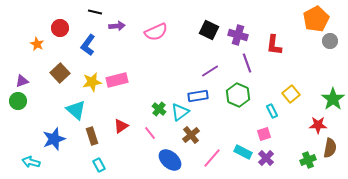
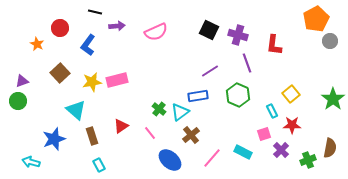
red star at (318, 125): moved 26 px left
purple cross at (266, 158): moved 15 px right, 8 px up
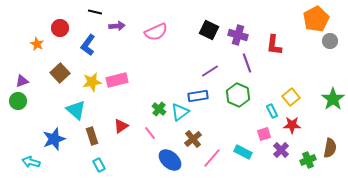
yellow square at (291, 94): moved 3 px down
brown cross at (191, 135): moved 2 px right, 4 px down
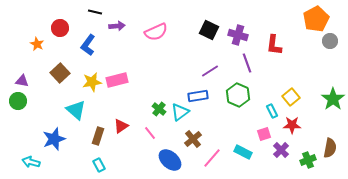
purple triangle at (22, 81): rotated 32 degrees clockwise
brown rectangle at (92, 136): moved 6 px right; rotated 36 degrees clockwise
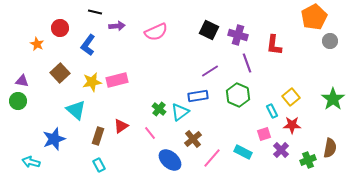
orange pentagon at (316, 19): moved 2 px left, 2 px up
